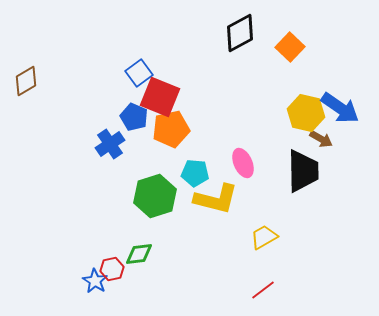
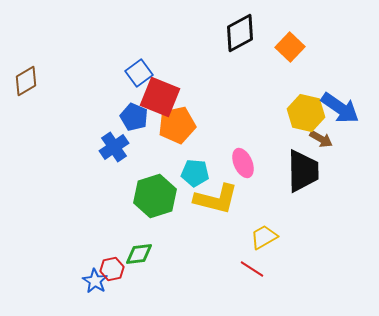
orange pentagon: moved 6 px right, 4 px up
blue cross: moved 4 px right, 3 px down
red line: moved 11 px left, 21 px up; rotated 70 degrees clockwise
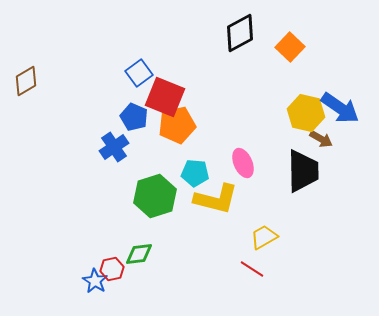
red square: moved 5 px right
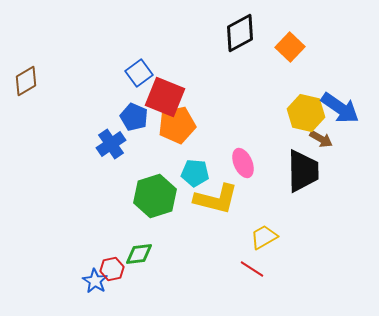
blue cross: moved 3 px left, 3 px up
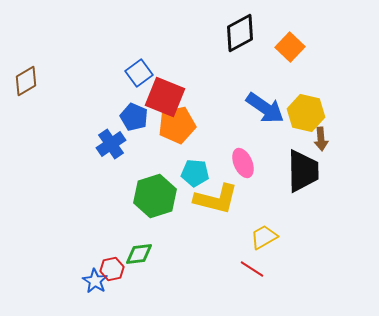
blue arrow: moved 75 px left
brown arrow: rotated 55 degrees clockwise
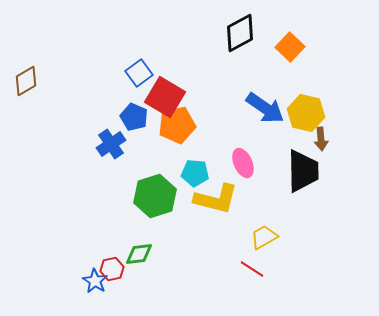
red square: rotated 9 degrees clockwise
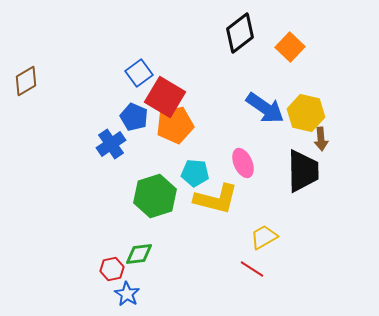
black diamond: rotated 9 degrees counterclockwise
orange pentagon: moved 2 px left
blue star: moved 32 px right, 13 px down
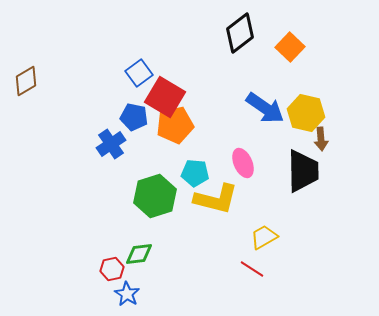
blue pentagon: rotated 12 degrees counterclockwise
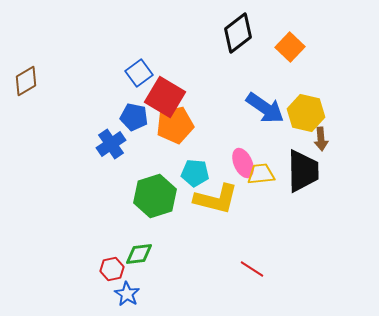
black diamond: moved 2 px left
yellow trapezoid: moved 3 px left, 63 px up; rotated 24 degrees clockwise
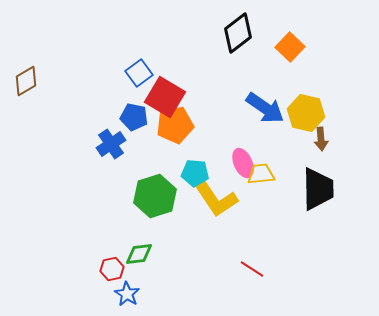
black trapezoid: moved 15 px right, 18 px down
yellow L-shape: rotated 42 degrees clockwise
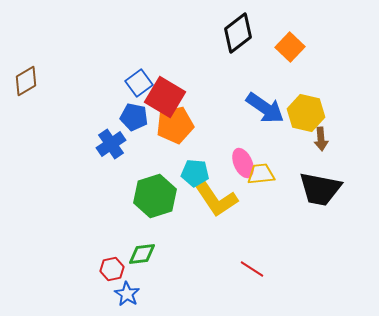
blue square: moved 10 px down
black trapezoid: moved 2 px right; rotated 102 degrees clockwise
green diamond: moved 3 px right
